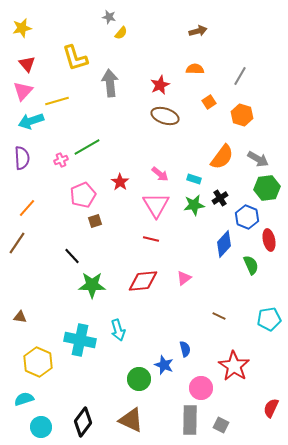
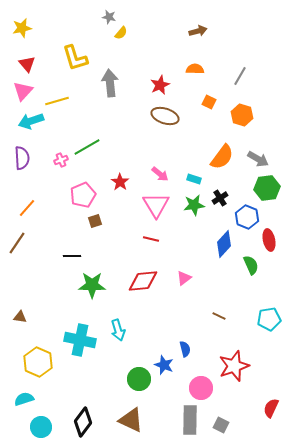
orange square at (209, 102): rotated 32 degrees counterclockwise
black line at (72, 256): rotated 48 degrees counterclockwise
red star at (234, 366): rotated 20 degrees clockwise
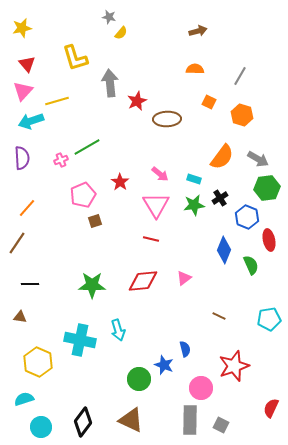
red star at (160, 85): moved 23 px left, 16 px down
brown ellipse at (165, 116): moved 2 px right, 3 px down; rotated 20 degrees counterclockwise
blue diamond at (224, 244): moved 6 px down; rotated 20 degrees counterclockwise
black line at (72, 256): moved 42 px left, 28 px down
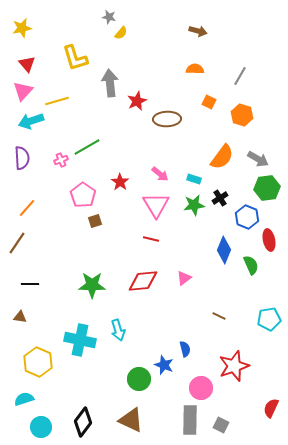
brown arrow at (198, 31): rotated 30 degrees clockwise
pink pentagon at (83, 195): rotated 15 degrees counterclockwise
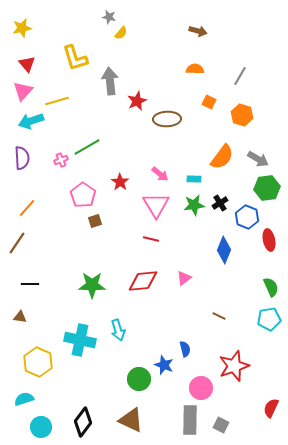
gray arrow at (110, 83): moved 2 px up
cyan rectangle at (194, 179): rotated 16 degrees counterclockwise
black cross at (220, 198): moved 5 px down
green semicircle at (251, 265): moved 20 px right, 22 px down
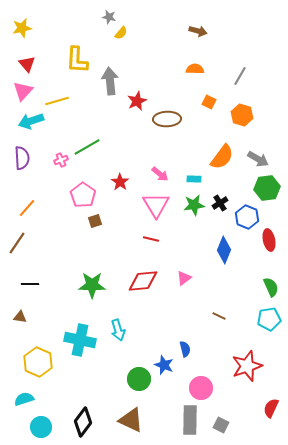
yellow L-shape at (75, 58): moved 2 px right, 2 px down; rotated 20 degrees clockwise
red star at (234, 366): moved 13 px right
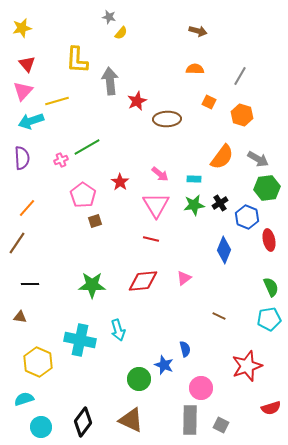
red semicircle at (271, 408): rotated 132 degrees counterclockwise
